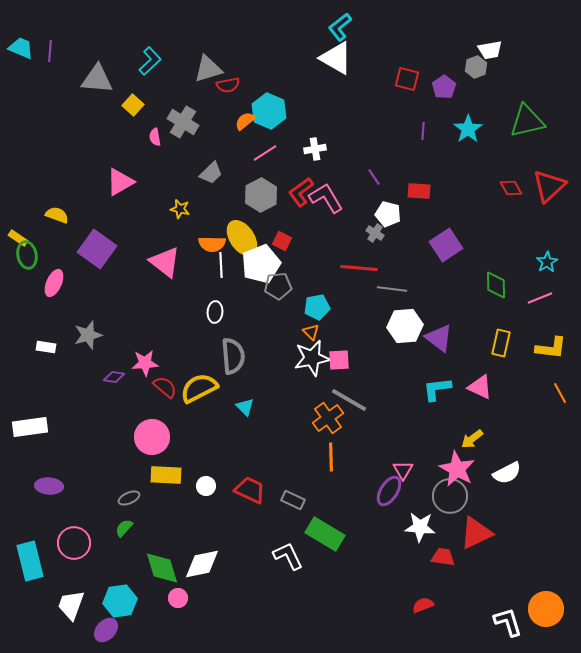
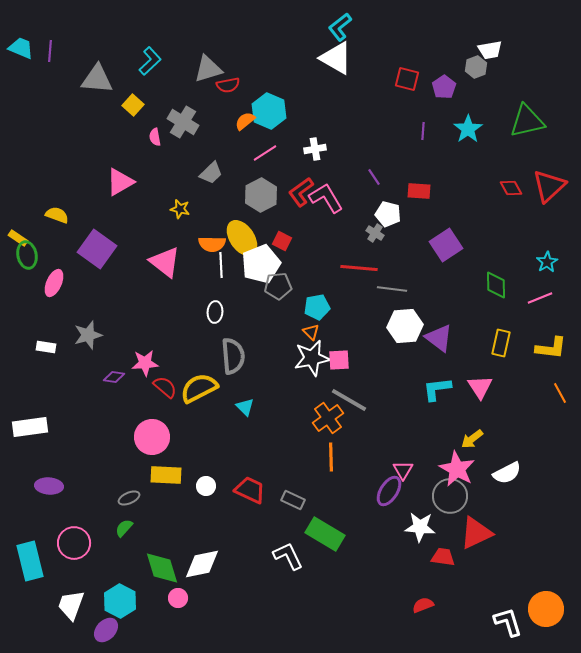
pink triangle at (480, 387): rotated 32 degrees clockwise
cyan hexagon at (120, 601): rotated 24 degrees counterclockwise
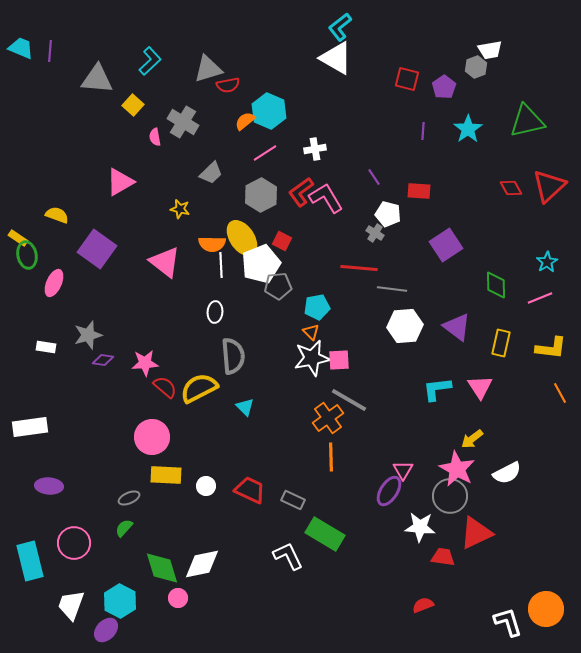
purple triangle at (439, 338): moved 18 px right, 11 px up
purple diamond at (114, 377): moved 11 px left, 17 px up
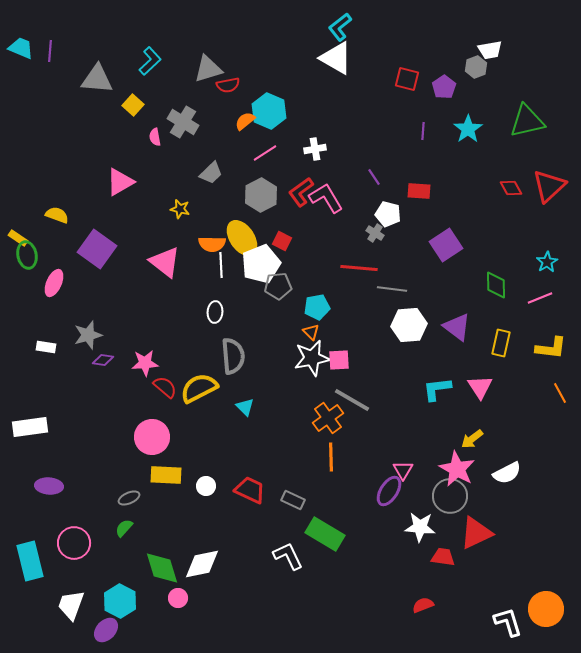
white hexagon at (405, 326): moved 4 px right, 1 px up
gray line at (349, 400): moved 3 px right
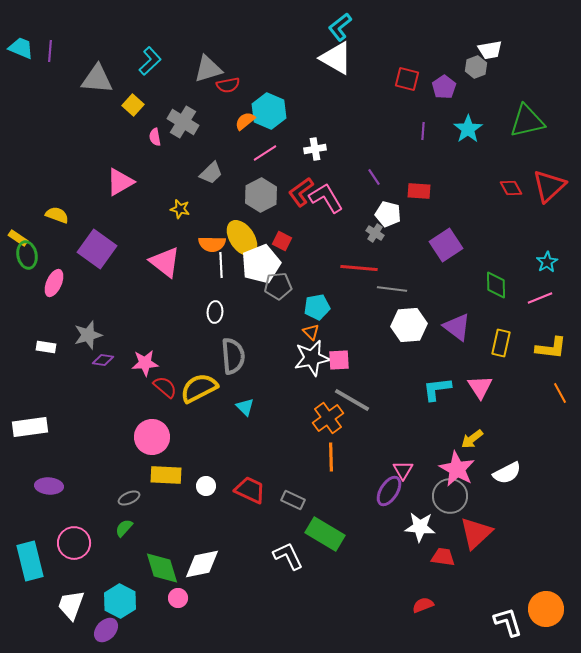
red triangle at (476, 533): rotated 18 degrees counterclockwise
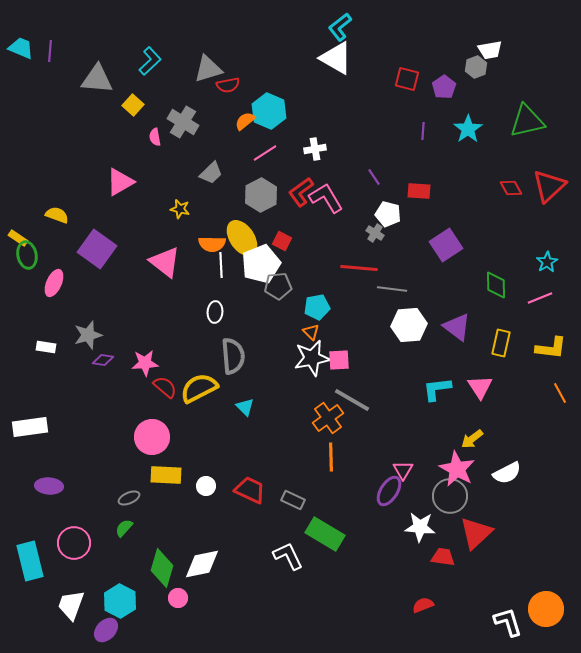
green diamond at (162, 568): rotated 33 degrees clockwise
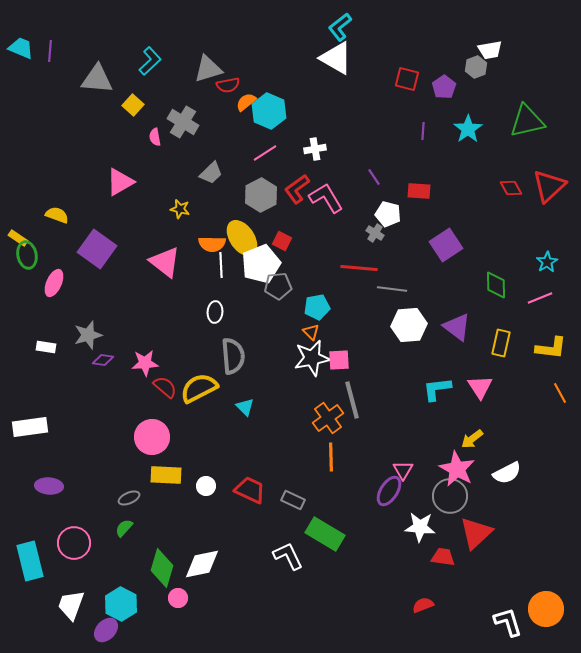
orange semicircle at (245, 121): moved 1 px right, 19 px up
red L-shape at (301, 192): moved 4 px left, 3 px up
gray line at (352, 400): rotated 45 degrees clockwise
cyan hexagon at (120, 601): moved 1 px right, 3 px down
